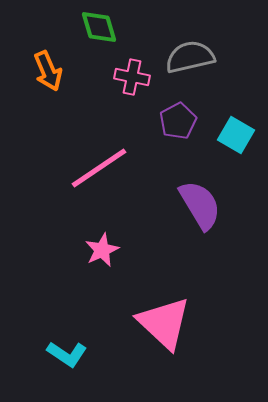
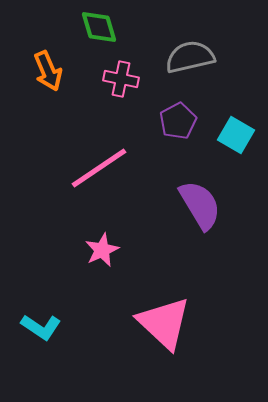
pink cross: moved 11 px left, 2 px down
cyan L-shape: moved 26 px left, 27 px up
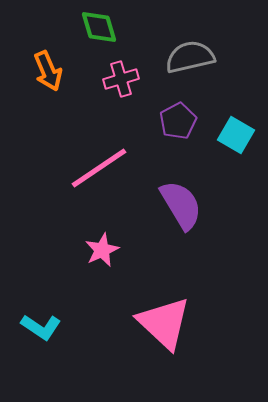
pink cross: rotated 28 degrees counterclockwise
purple semicircle: moved 19 px left
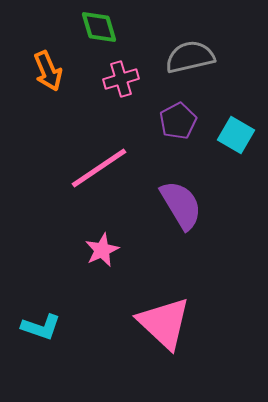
cyan L-shape: rotated 15 degrees counterclockwise
